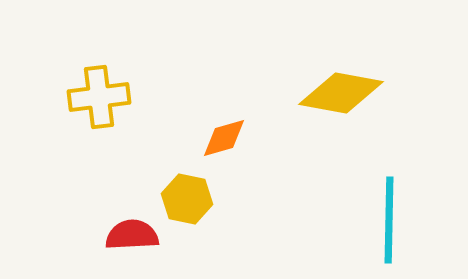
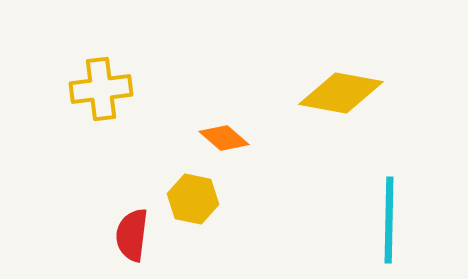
yellow cross: moved 2 px right, 8 px up
orange diamond: rotated 57 degrees clockwise
yellow hexagon: moved 6 px right
red semicircle: rotated 80 degrees counterclockwise
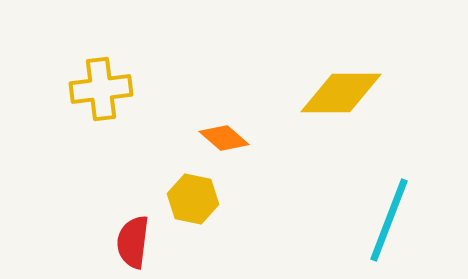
yellow diamond: rotated 10 degrees counterclockwise
cyan line: rotated 20 degrees clockwise
red semicircle: moved 1 px right, 7 px down
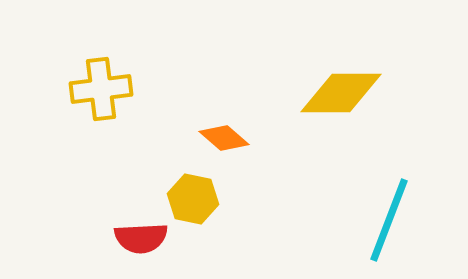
red semicircle: moved 8 px right, 4 px up; rotated 100 degrees counterclockwise
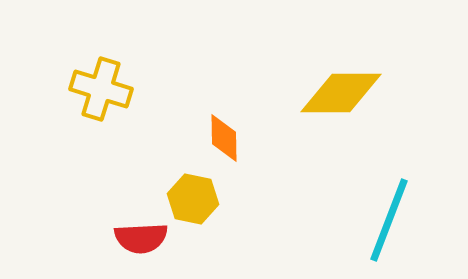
yellow cross: rotated 24 degrees clockwise
orange diamond: rotated 48 degrees clockwise
